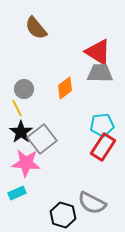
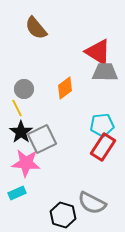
gray trapezoid: moved 5 px right, 1 px up
gray square: rotated 12 degrees clockwise
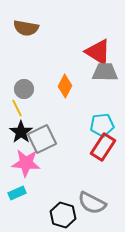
brown semicircle: moved 10 px left; rotated 40 degrees counterclockwise
orange diamond: moved 2 px up; rotated 25 degrees counterclockwise
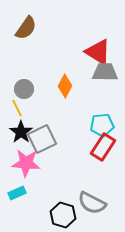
brown semicircle: rotated 65 degrees counterclockwise
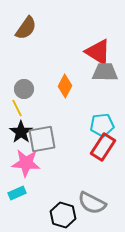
gray square: rotated 16 degrees clockwise
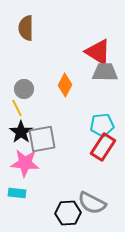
brown semicircle: rotated 145 degrees clockwise
orange diamond: moved 1 px up
pink star: moved 1 px left
cyan rectangle: rotated 30 degrees clockwise
black hexagon: moved 5 px right, 2 px up; rotated 20 degrees counterclockwise
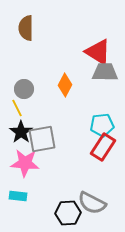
cyan rectangle: moved 1 px right, 3 px down
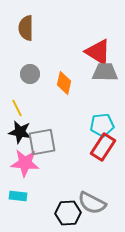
orange diamond: moved 1 px left, 2 px up; rotated 15 degrees counterclockwise
gray circle: moved 6 px right, 15 px up
black star: moved 1 px left; rotated 25 degrees counterclockwise
gray square: moved 3 px down
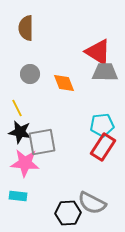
orange diamond: rotated 35 degrees counterclockwise
